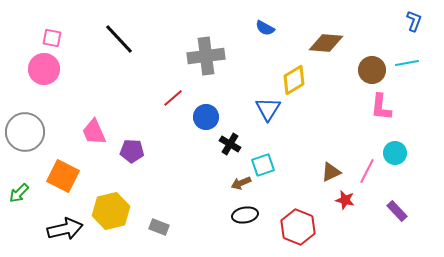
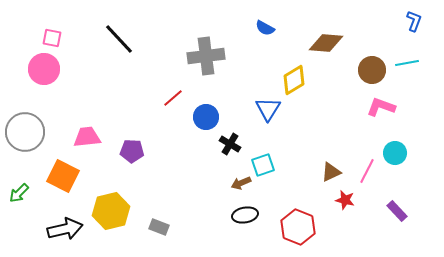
pink L-shape: rotated 104 degrees clockwise
pink trapezoid: moved 7 px left, 5 px down; rotated 108 degrees clockwise
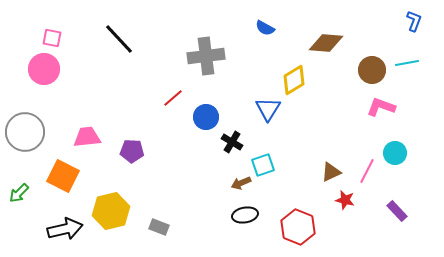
black cross: moved 2 px right, 2 px up
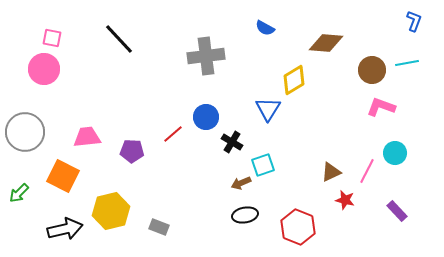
red line: moved 36 px down
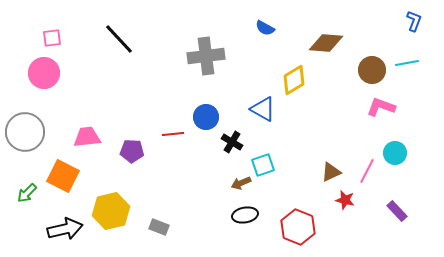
pink square: rotated 18 degrees counterclockwise
pink circle: moved 4 px down
blue triangle: moved 5 px left; rotated 32 degrees counterclockwise
red line: rotated 35 degrees clockwise
green arrow: moved 8 px right
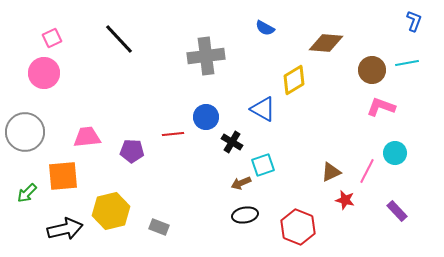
pink square: rotated 18 degrees counterclockwise
orange square: rotated 32 degrees counterclockwise
